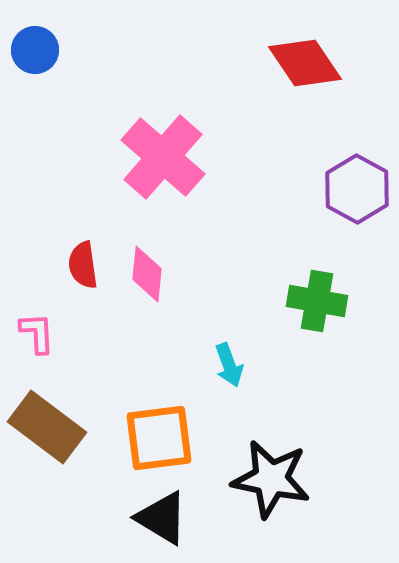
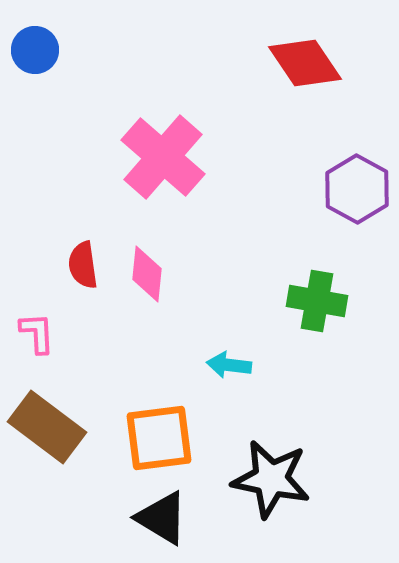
cyan arrow: rotated 117 degrees clockwise
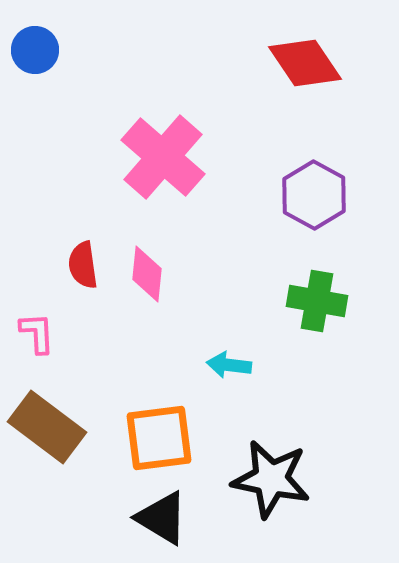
purple hexagon: moved 43 px left, 6 px down
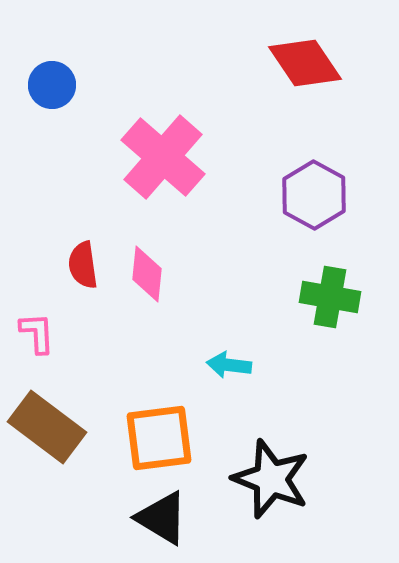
blue circle: moved 17 px right, 35 px down
green cross: moved 13 px right, 4 px up
black star: rotated 10 degrees clockwise
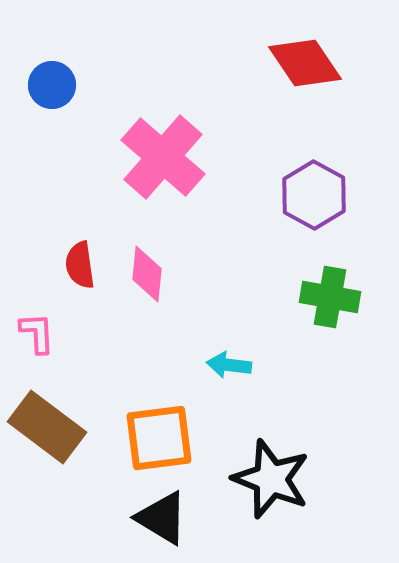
red semicircle: moved 3 px left
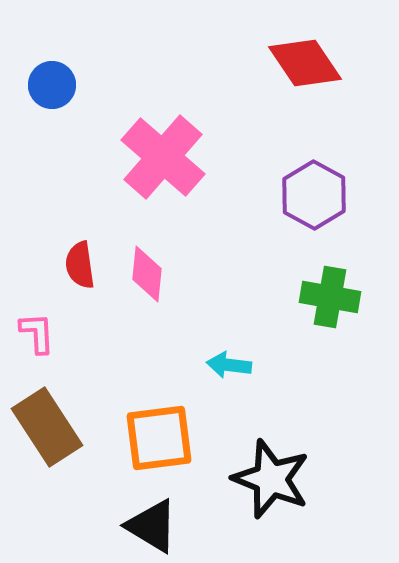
brown rectangle: rotated 20 degrees clockwise
black triangle: moved 10 px left, 8 px down
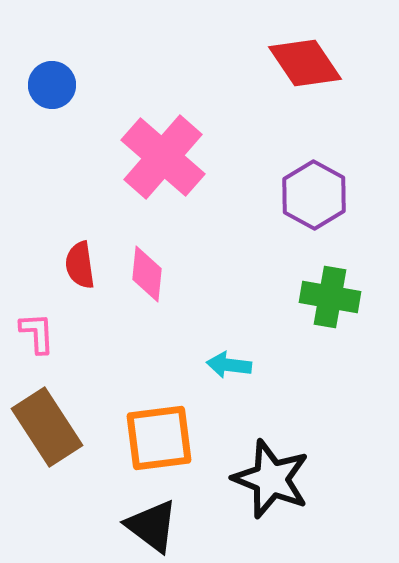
black triangle: rotated 6 degrees clockwise
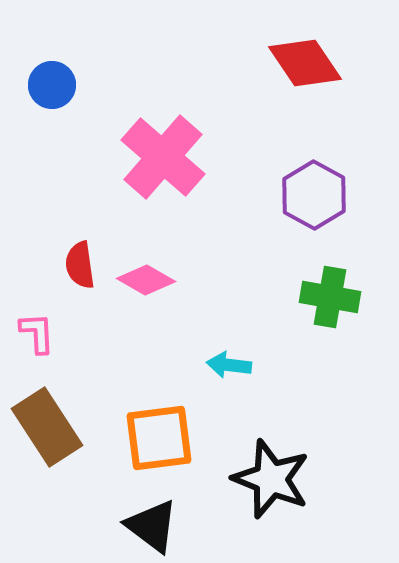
pink diamond: moved 1 px left, 6 px down; rotated 66 degrees counterclockwise
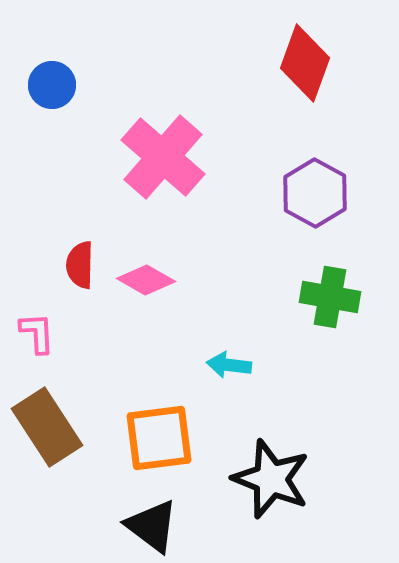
red diamond: rotated 54 degrees clockwise
purple hexagon: moved 1 px right, 2 px up
red semicircle: rotated 9 degrees clockwise
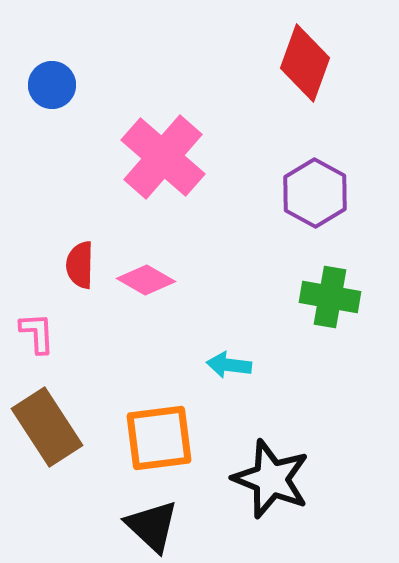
black triangle: rotated 6 degrees clockwise
